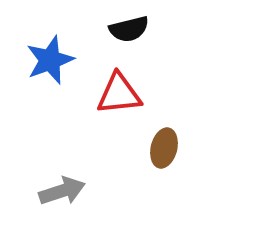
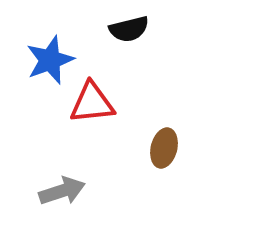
red triangle: moved 27 px left, 9 px down
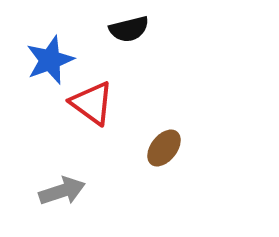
red triangle: rotated 42 degrees clockwise
brown ellipse: rotated 24 degrees clockwise
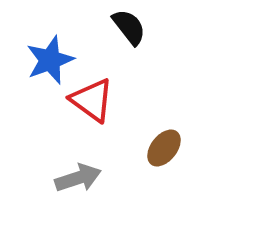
black semicircle: moved 2 px up; rotated 114 degrees counterclockwise
red triangle: moved 3 px up
gray arrow: moved 16 px right, 13 px up
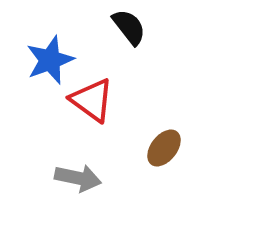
gray arrow: rotated 30 degrees clockwise
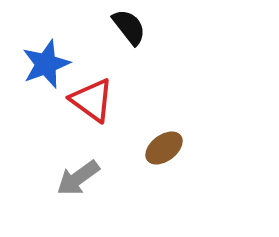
blue star: moved 4 px left, 4 px down
brown ellipse: rotated 15 degrees clockwise
gray arrow: rotated 132 degrees clockwise
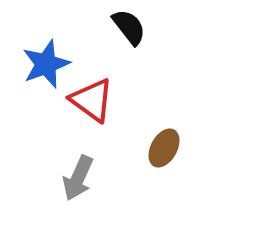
brown ellipse: rotated 24 degrees counterclockwise
gray arrow: rotated 30 degrees counterclockwise
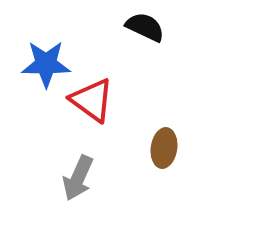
black semicircle: moved 16 px right; rotated 27 degrees counterclockwise
blue star: rotated 21 degrees clockwise
brown ellipse: rotated 21 degrees counterclockwise
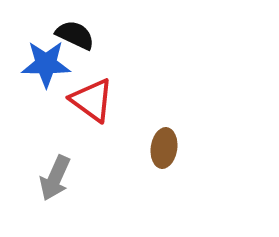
black semicircle: moved 70 px left, 8 px down
gray arrow: moved 23 px left
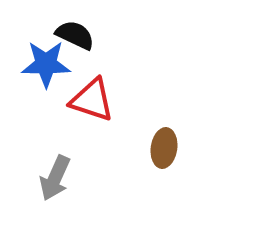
red triangle: rotated 18 degrees counterclockwise
